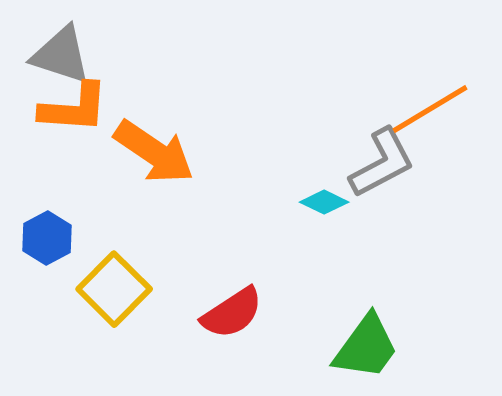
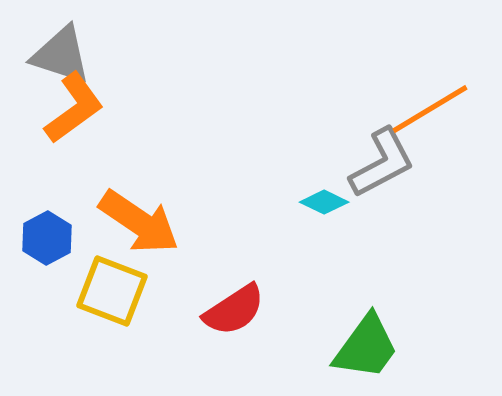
orange L-shape: rotated 40 degrees counterclockwise
orange arrow: moved 15 px left, 70 px down
yellow square: moved 2 px left, 2 px down; rotated 24 degrees counterclockwise
red semicircle: moved 2 px right, 3 px up
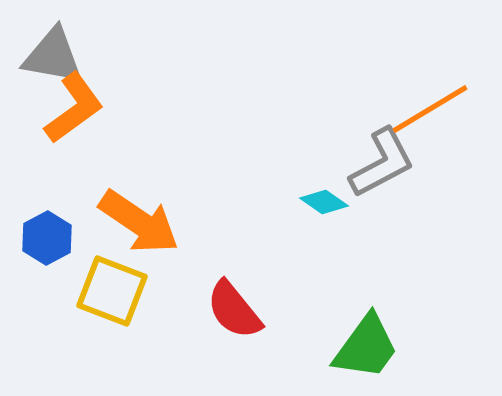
gray triangle: moved 8 px left, 1 px down; rotated 8 degrees counterclockwise
cyan diamond: rotated 9 degrees clockwise
red semicircle: rotated 84 degrees clockwise
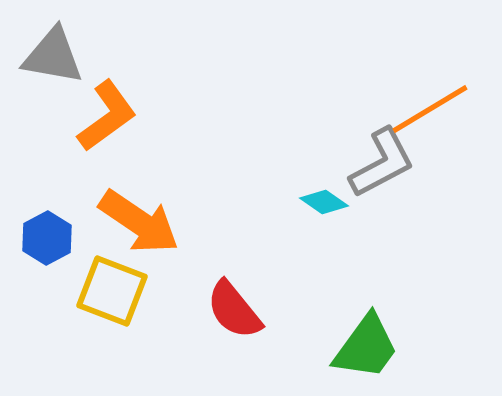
orange L-shape: moved 33 px right, 8 px down
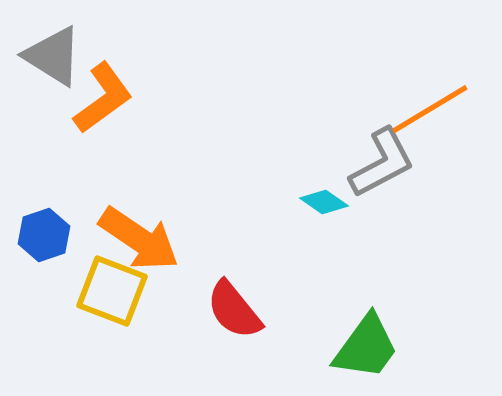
gray triangle: rotated 22 degrees clockwise
orange L-shape: moved 4 px left, 18 px up
orange arrow: moved 17 px down
blue hexagon: moved 3 px left, 3 px up; rotated 9 degrees clockwise
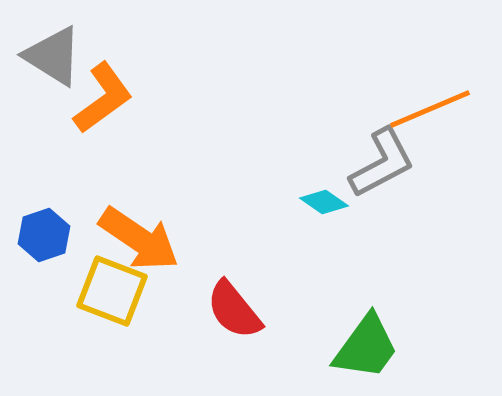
orange line: rotated 8 degrees clockwise
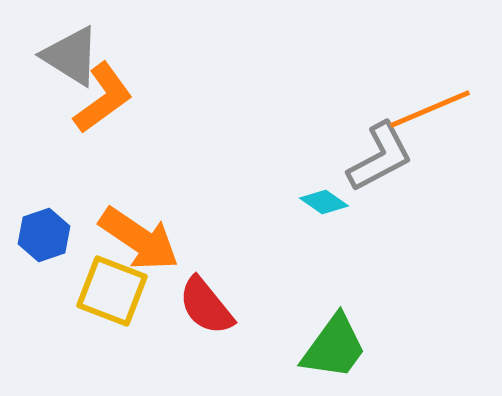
gray triangle: moved 18 px right
gray L-shape: moved 2 px left, 6 px up
red semicircle: moved 28 px left, 4 px up
green trapezoid: moved 32 px left
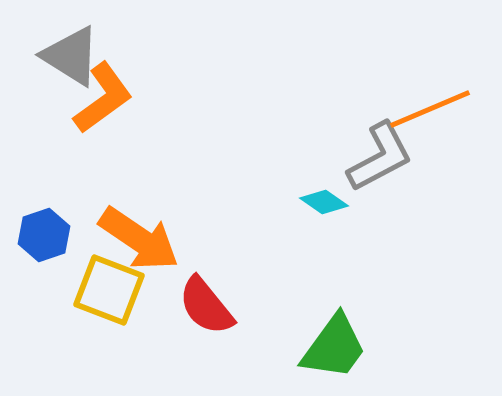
yellow square: moved 3 px left, 1 px up
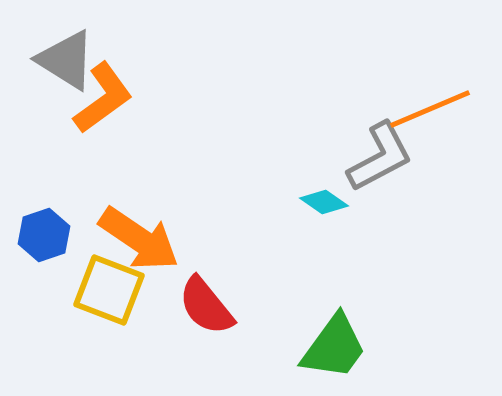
gray triangle: moved 5 px left, 4 px down
